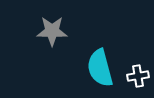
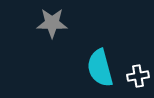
gray star: moved 8 px up
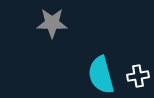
cyan semicircle: moved 1 px right, 7 px down
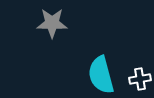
white cross: moved 2 px right, 3 px down
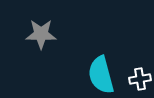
gray star: moved 11 px left, 11 px down
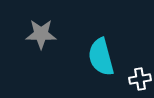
cyan semicircle: moved 18 px up
